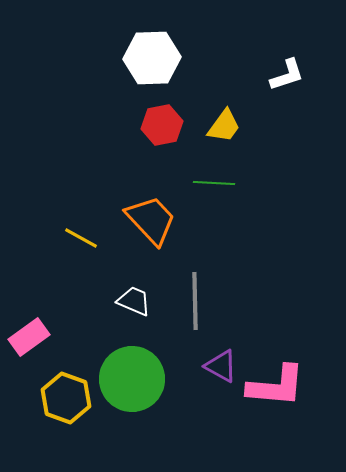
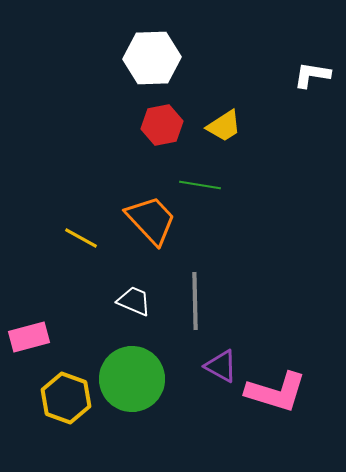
white L-shape: moved 25 px right; rotated 153 degrees counterclockwise
yellow trapezoid: rotated 21 degrees clockwise
green line: moved 14 px left, 2 px down; rotated 6 degrees clockwise
pink rectangle: rotated 21 degrees clockwise
pink L-shape: moved 6 px down; rotated 12 degrees clockwise
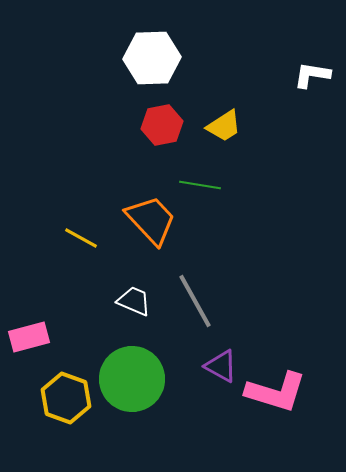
gray line: rotated 28 degrees counterclockwise
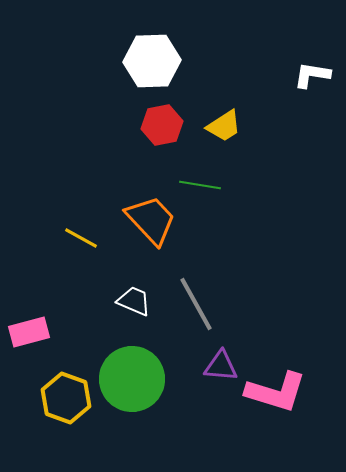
white hexagon: moved 3 px down
gray line: moved 1 px right, 3 px down
pink rectangle: moved 5 px up
purple triangle: rotated 24 degrees counterclockwise
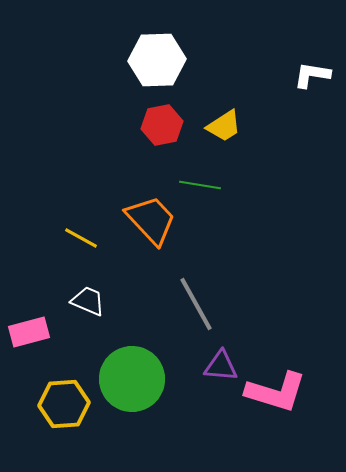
white hexagon: moved 5 px right, 1 px up
white trapezoid: moved 46 px left
yellow hexagon: moved 2 px left, 6 px down; rotated 24 degrees counterclockwise
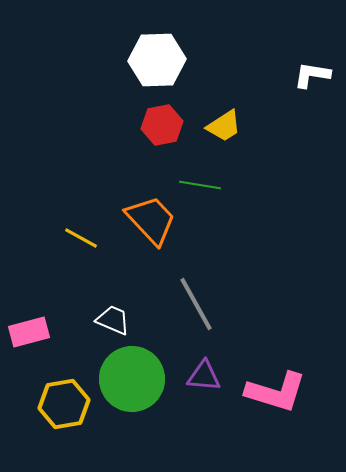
white trapezoid: moved 25 px right, 19 px down
purple triangle: moved 17 px left, 10 px down
yellow hexagon: rotated 6 degrees counterclockwise
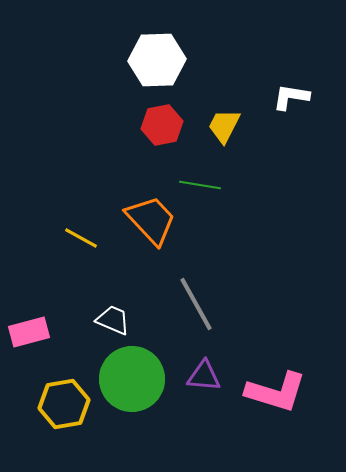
white L-shape: moved 21 px left, 22 px down
yellow trapezoid: rotated 150 degrees clockwise
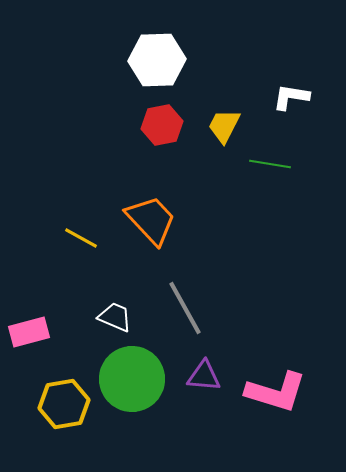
green line: moved 70 px right, 21 px up
gray line: moved 11 px left, 4 px down
white trapezoid: moved 2 px right, 3 px up
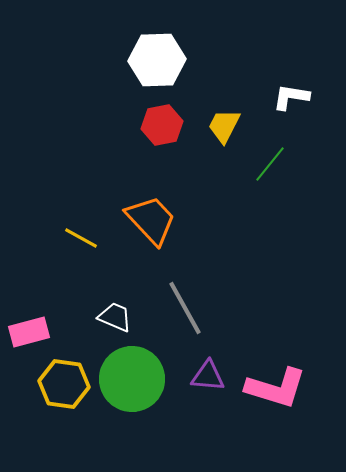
green line: rotated 60 degrees counterclockwise
purple triangle: moved 4 px right
pink L-shape: moved 4 px up
yellow hexagon: moved 20 px up; rotated 18 degrees clockwise
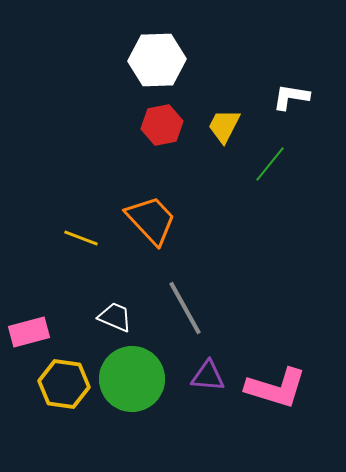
yellow line: rotated 8 degrees counterclockwise
